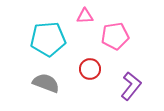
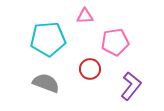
pink pentagon: moved 6 px down
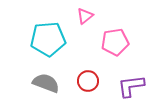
pink triangle: rotated 36 degrees counterclockwise
red circle: moved 2 px left, 12 px down
purple L-shape: rotated 136 degrees counterclockwise
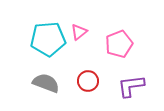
pink triangle: moved 6 px left, 16 px down
pink pentagon: moved 4 px right, 2 px down; rotated 12 degrees counterclockwise
